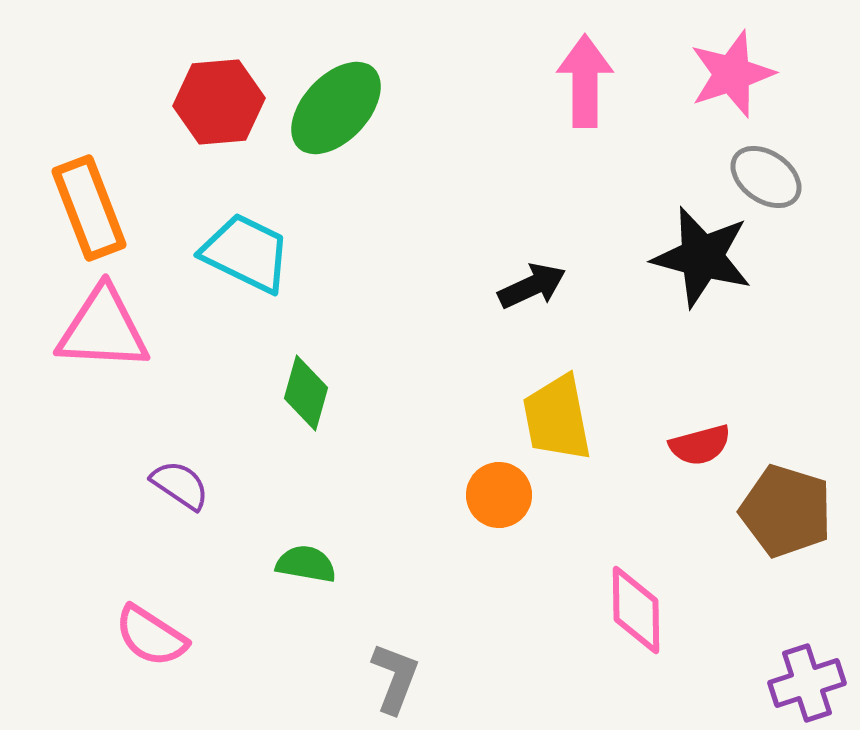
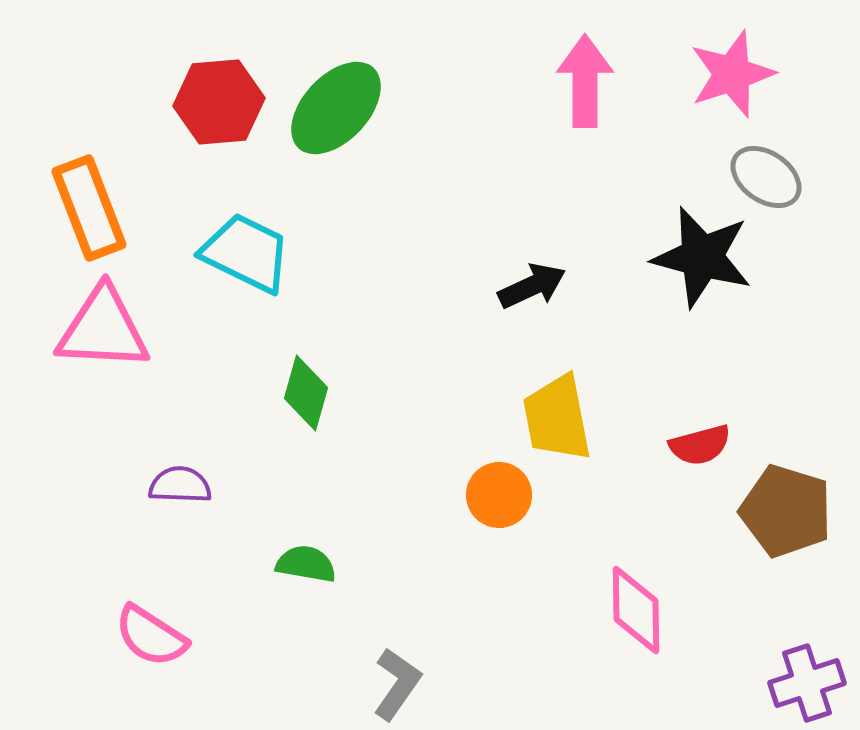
purple semicircle: rotated 32 degrees counterclockwise
gray L-shape: moved 2 px right, 6 px down; rotated 14 degrees clockwise
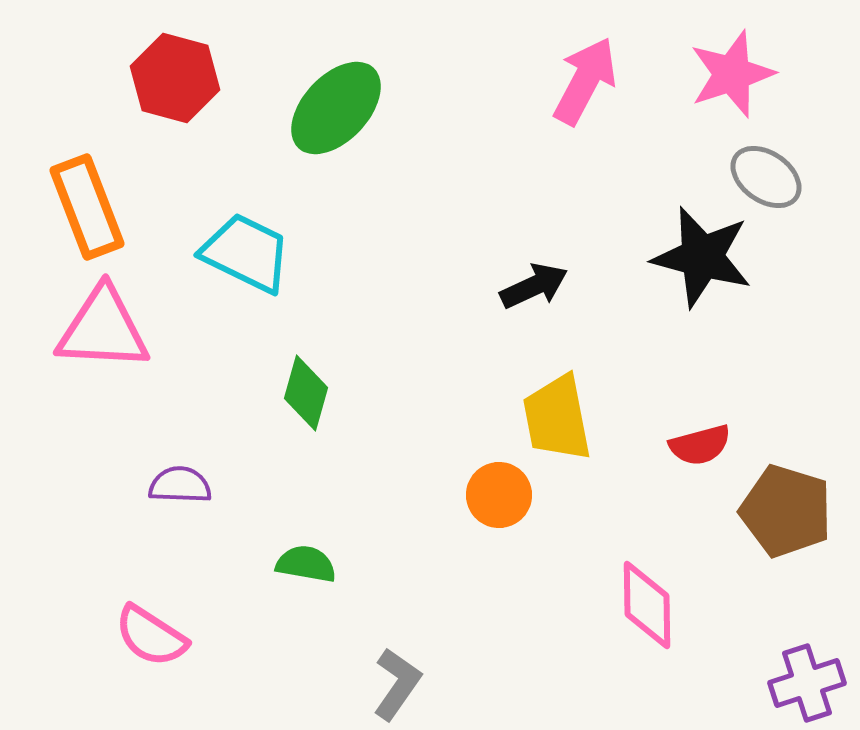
pink arrow: rotated 28 degrees clockwise
red hexagon: moved 44 px left, 24 px up; rotated 20 degrees clockwise
orange rectangle: moved 2 px left, 1 px up
black arrow: moved 2 px right
pink diamond: moved 11 px right, 5 px up
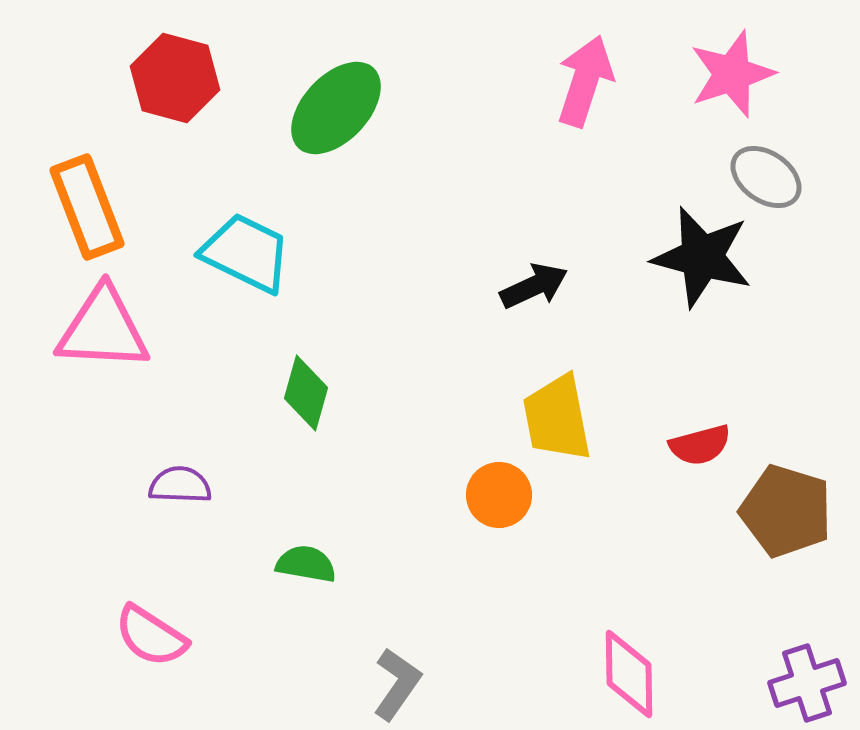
pink arrow: rotated 10 degrees counterclockwise
pink diamond: moved 18 px left, 69 px down
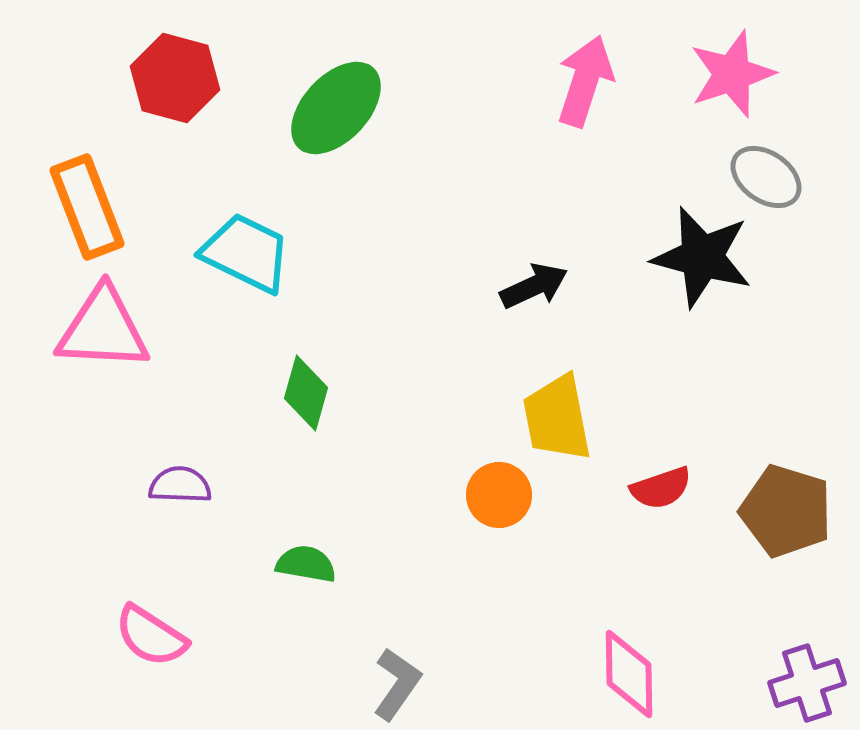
red semicircle: moved 39 px left, 43 px down; rotated 4 degrees counterclockwise
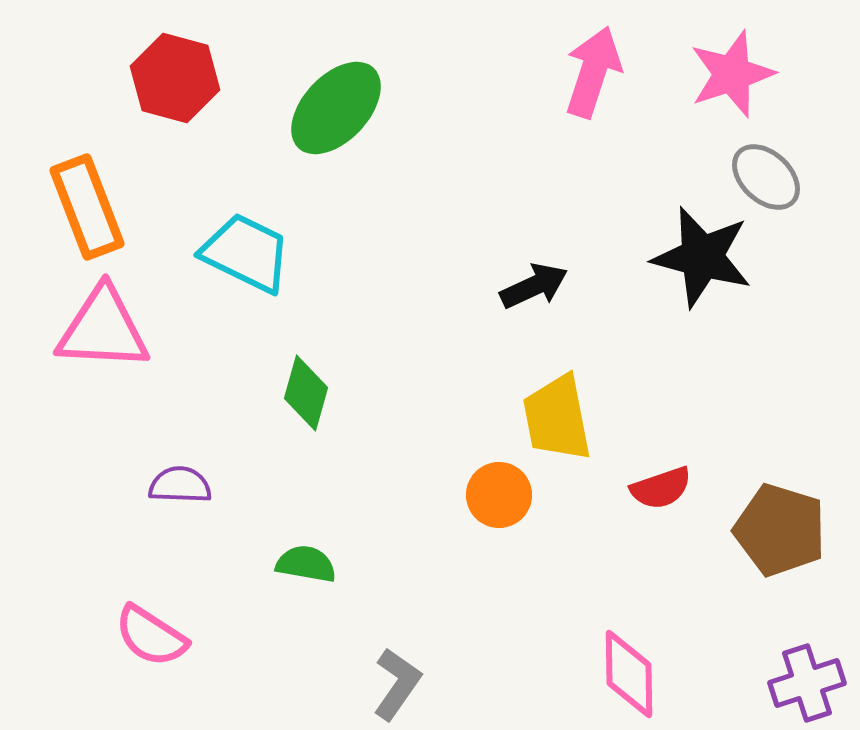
pink arrow: moved 8 px right, 9 px up
gray ellipse: rotated 8 degrees clockwise
brown pentagon: moved 6 px left, 19 px down
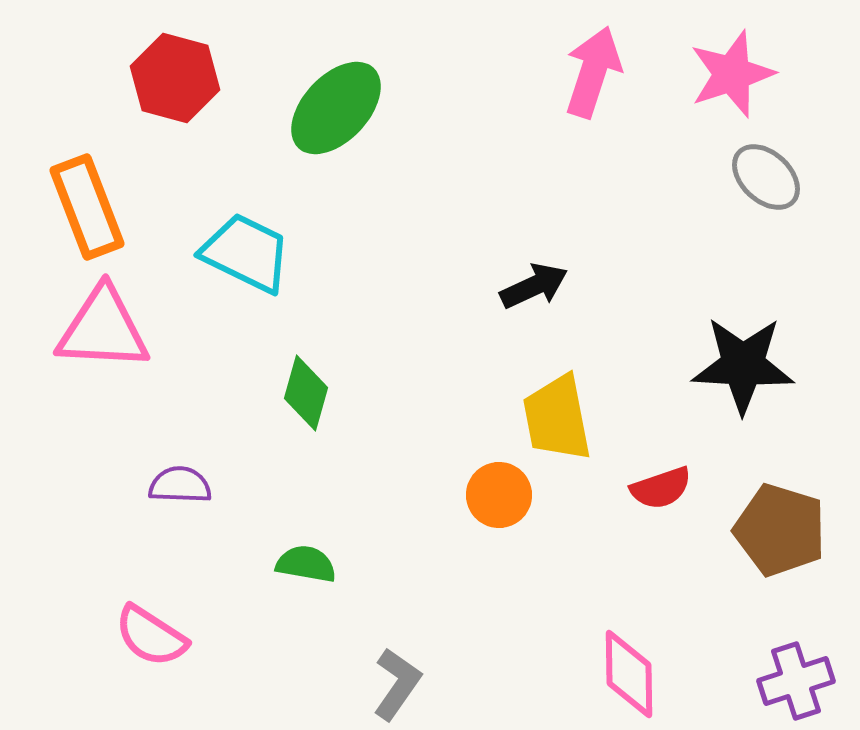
black star: moved 41 px right, 108 px down; rotated 12 degrees counterclockwise
purple cross: moved 11 px left, 2 px up
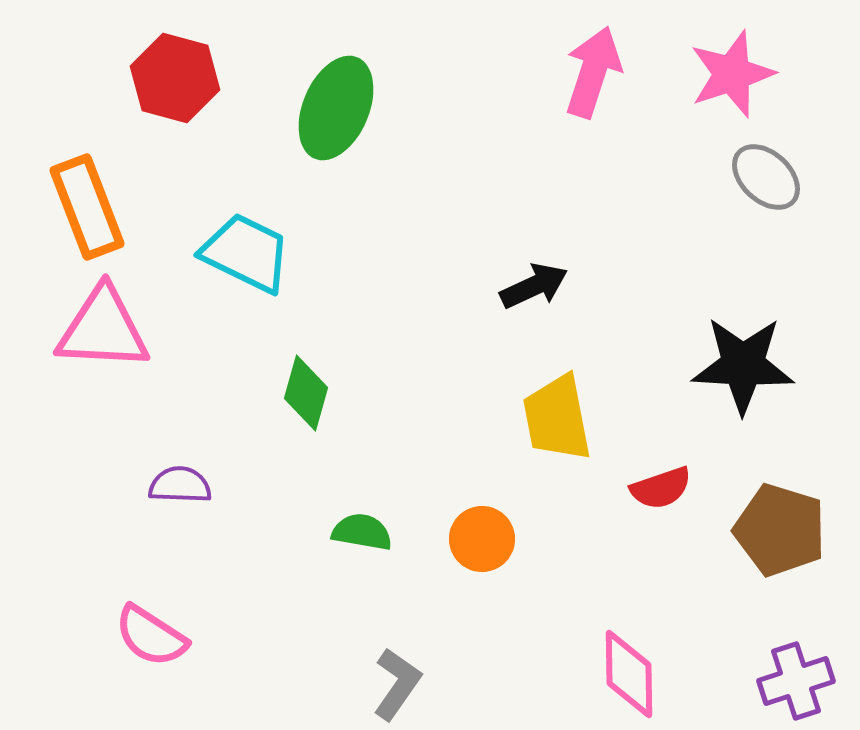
green ellipse: rotated 20 degrees counterclockwise
orange circle: moved 17 px left, 44 px down
green semicircle: moved 56 px right, 32 px up
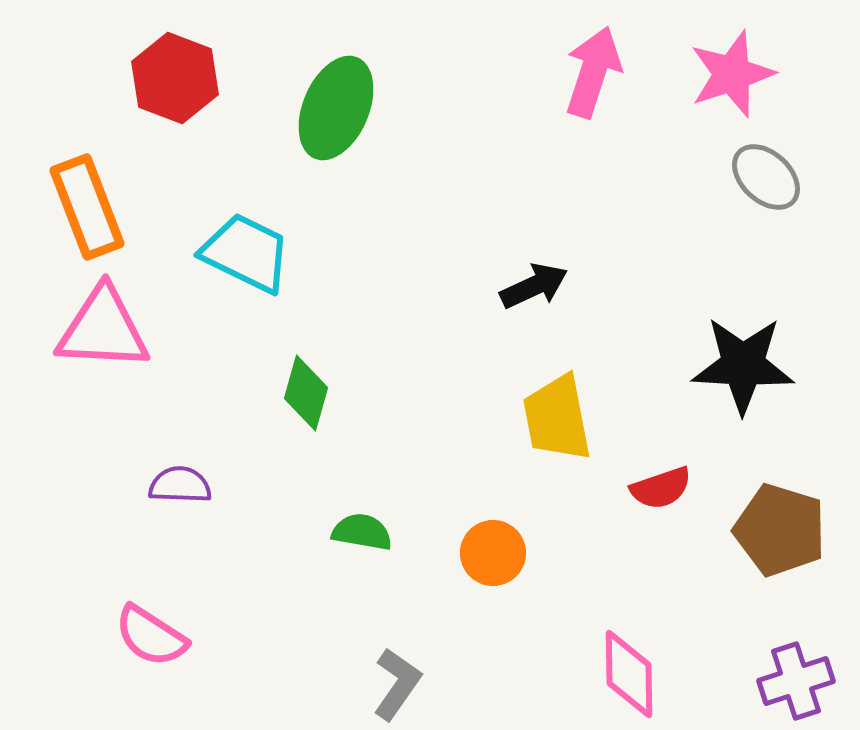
red hexagon: rotated 6 degrees clockwise
orange circle: moved 11 px right, 14 px down
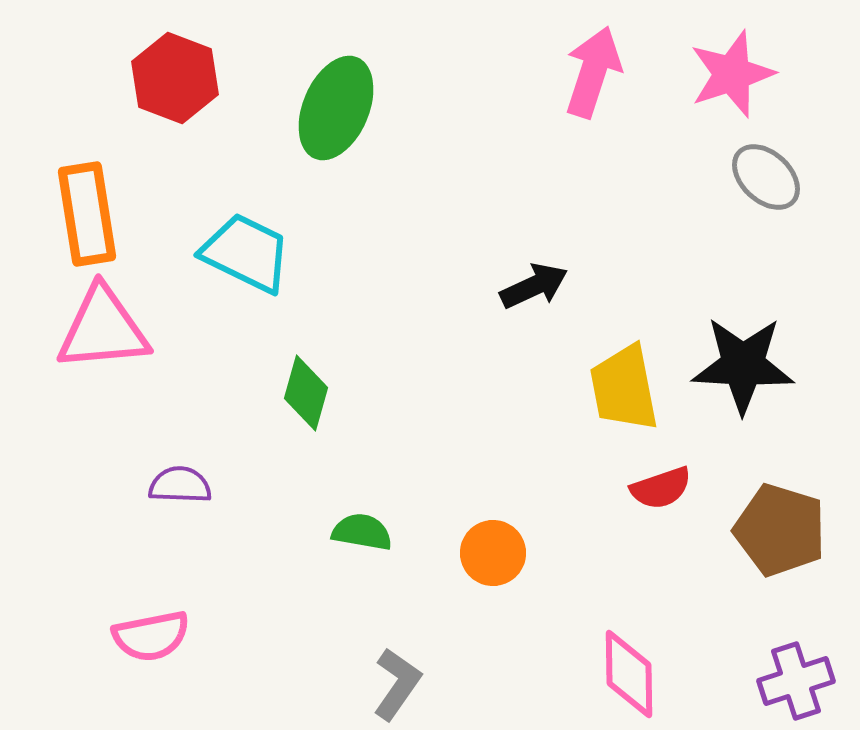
orange rectangle: moved 7 px down; rotated 12 degrees clockwise
pink triangle: rotated 8 degrees counterclockwise
yellow trapezoid: moved 67 px right, 30 px up
pink semicircle: rotated 44 degrees counterclockwise
